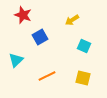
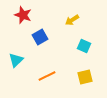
yellow square: moved 2 px right, 1 px up; rotated 28 degrees counterclockwise
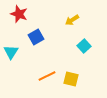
red star: moved 4 px left, 1 px up
blue square: moved 4 px left
cyan square: rotated 24 degrees clockwise
cyan triangle: moved 5 px left, 8 px up; rotated 14 degrees counterclockwise
yellow square: moved 14 px left, 2 px down; rotated 28 degrees clockwise
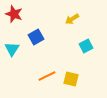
red star: moved 5 px left
yellow arrow: moved 1 px up
cyan square: moved 2 px right; rotated 16 degrees clockwise
cyan triangle: moved 1 px right, 3 px up
